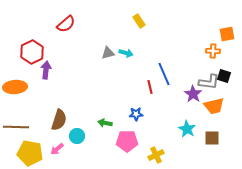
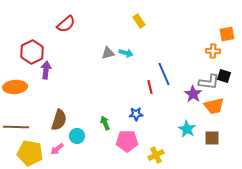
green arrow: rotated 56 degrees clockwise
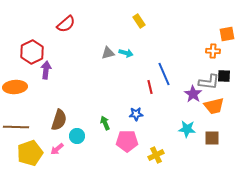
black square: rotated 16 degrees counterclockwise
cyan star: rotated 24 degrees counterclockwise
yellow pentagon: rotated 30 degrees counterclockwise
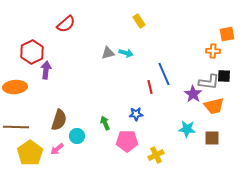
yellow pentagon: rotated 15 degrees counterclockwise
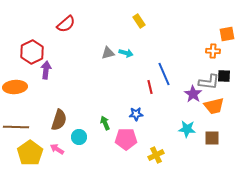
cyan circle: moved 2 px right, 1 px down
pink pentagon: moved 1 px left, 2 px up
pink arrow: rotated 72 degrees clockwise
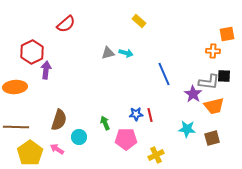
yellow rectangle: rotated 16 degrees counterclockwise
red line: moved 28 px down
brown square: rotated 14 degrees counterclockwise
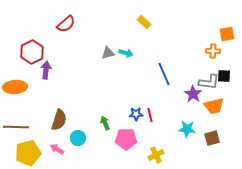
yellow rectangle: moved 5 px right, 1 px down
cyan circle: moved 1 px left, 1 px down
yellow pentagon: moved 2 px left; rotated 20 degrees clockwise
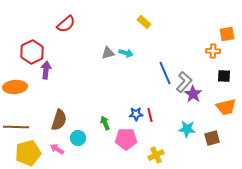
blue line: moved 1 px right, 1 px up
gray L-shape: moved 25 px left; rotated 55 degrees counterclockwise
orange trapezoid: moved 12 px right, 1 px down
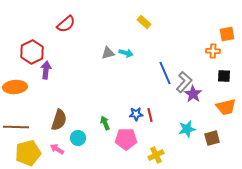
cyan star: rotated 18 degrees counterclockwise
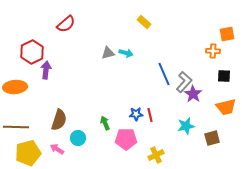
blue line: moved 1 px left, 1 px down
cyan star: moved 1 px left, 3 px up
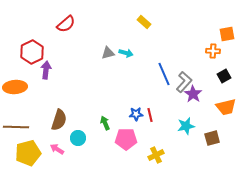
black square: rotated 32 degrees counterclockwise
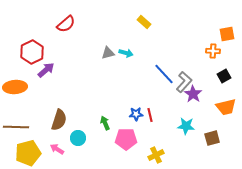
purple arrow: rotated 42 degrees clockwise
blue line: rotated 20 degrees counterclockwise
cyan star: rotated 18 degrees clockwise
